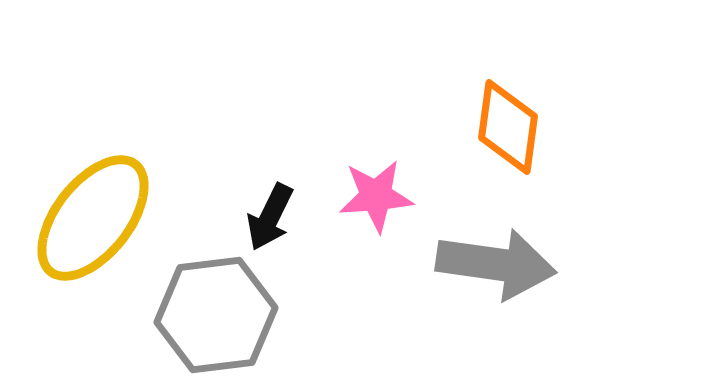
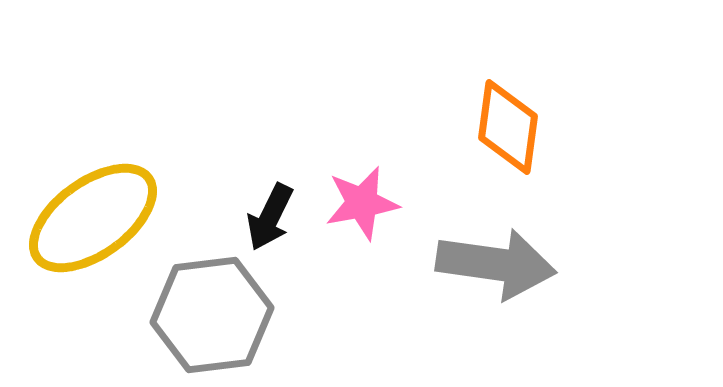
pink star: moved 14 px left, 7 px down; rotated 6 degrees counterclockwise
yellow ellipse: rotated 16 degrees clockwise
gray hexagon: moved 4 px left
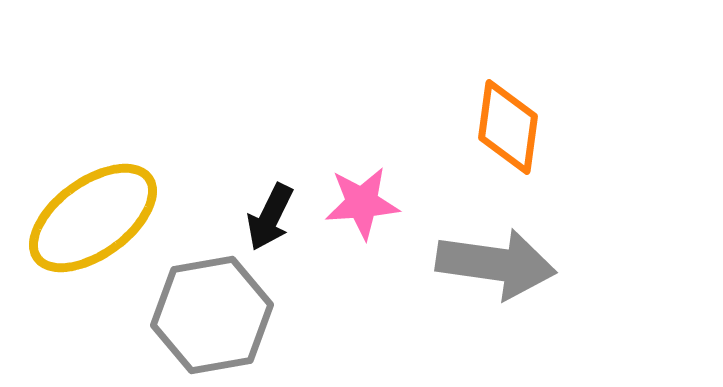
pink star: rotated 6 degrees clockwise
gray hexagon: rotated 3 degrees counterclockwise
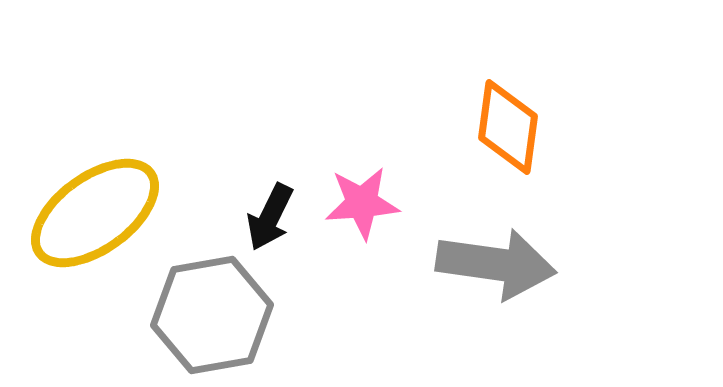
yellow ellipse: moved 2 px right, 5 px up
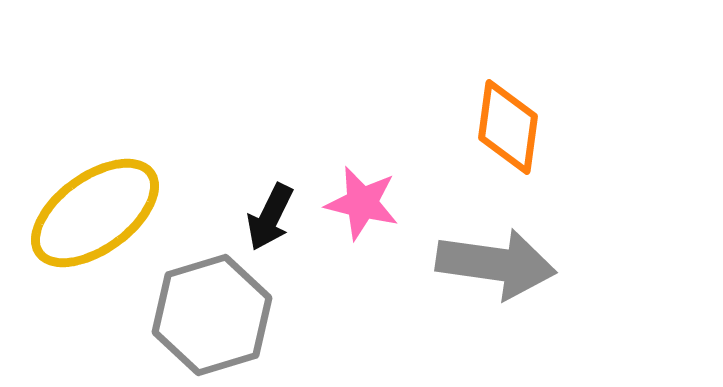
pink star: rotated 18 degrees clockwise
gray hexagon: rotated 7 degrees counterclockwise
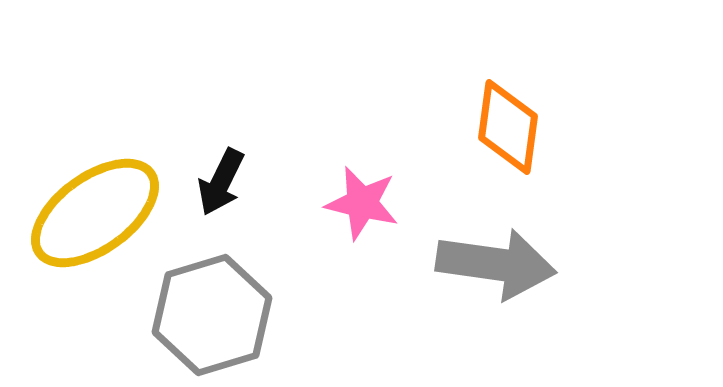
black arrow: moved 49 px left, 35 px up
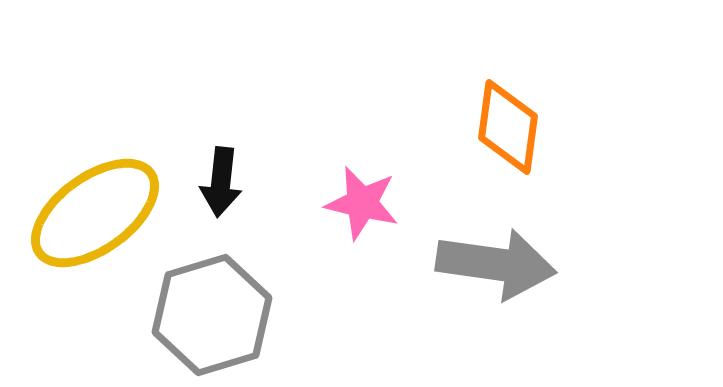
black arrow: rotated 20 degrees counterclockwise
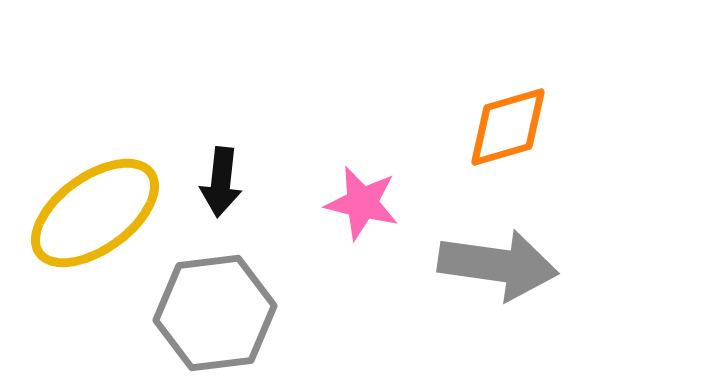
orange diamond: rotated 66 degrees clockwise
gray arrow: moved 2 px right, 1 px down
gray hexagon: moved 3 px right, 2 px up; rotated 10 degrees clockwise
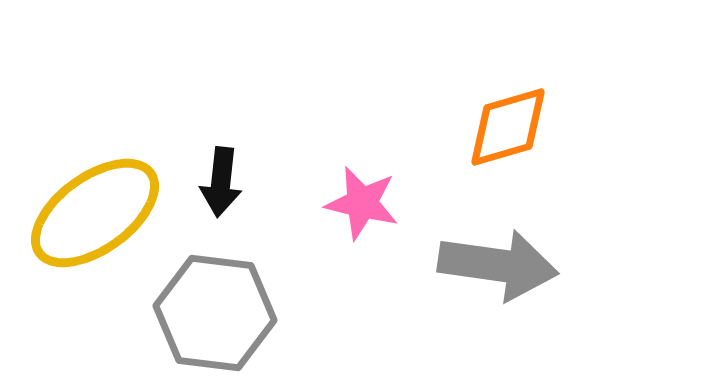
gray hexagon: rotated 14 degrees clockwise
